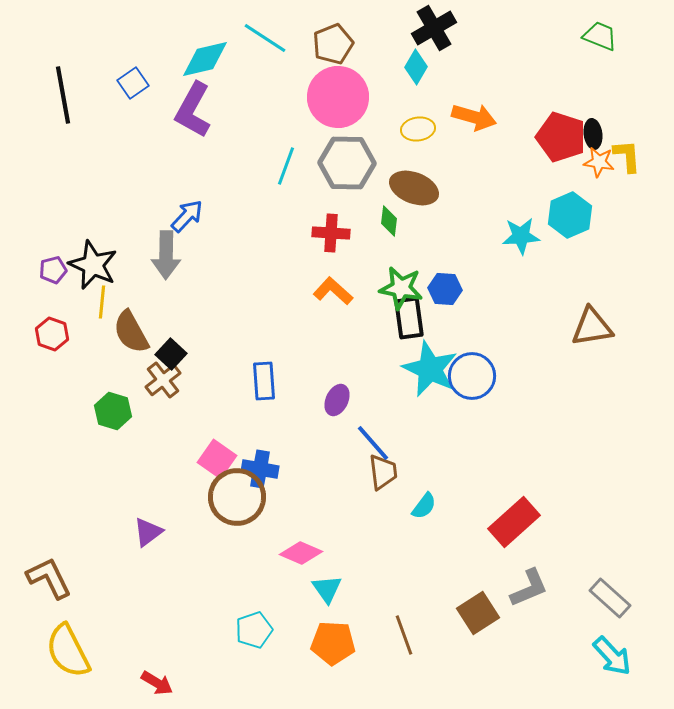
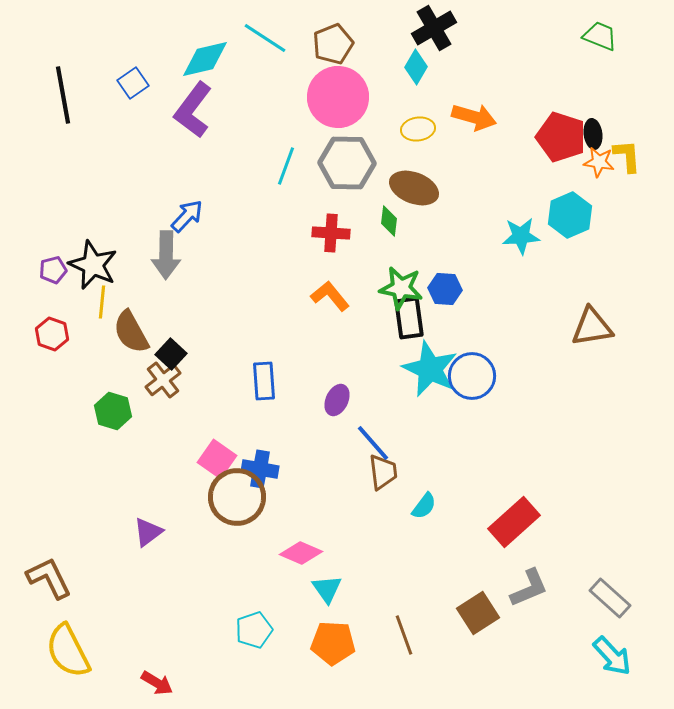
purple L-shape at (193, 110): rotated 8 degrees clockwise
orange L-shape at (333, 291): moved 3 px left, 5 px down; rotated 9 degrees clockwise
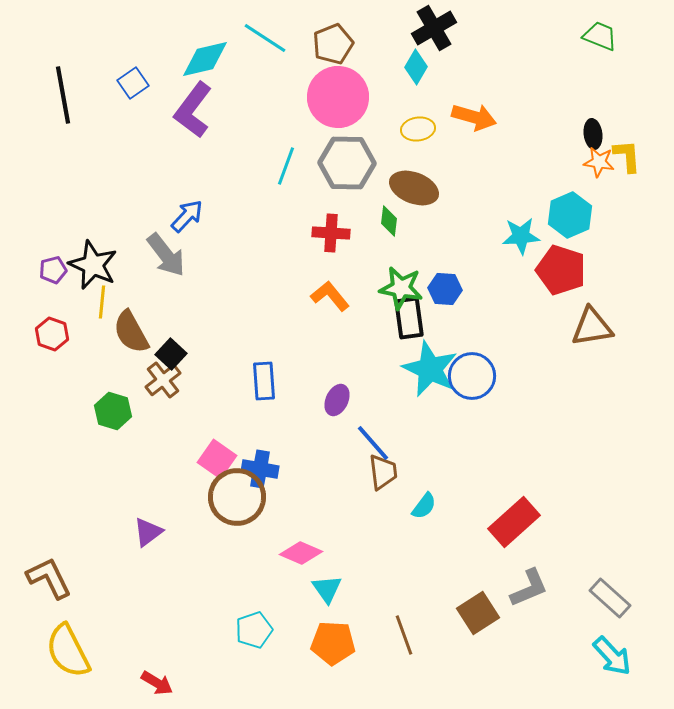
red pentagon at (561, 137): moved 133 px down
gray arrow at (166, 255): rotated 39 degrees counterclockwise
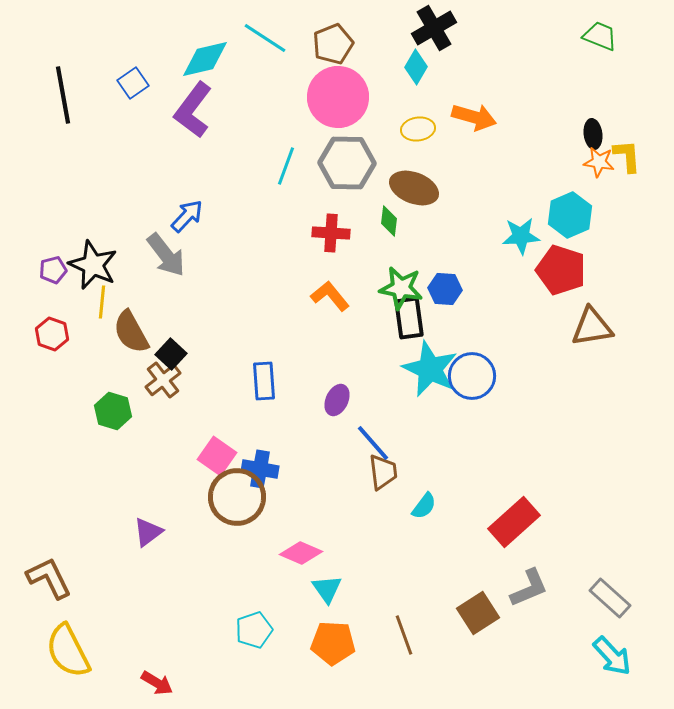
pink square at (217, 459): moved 3 px up
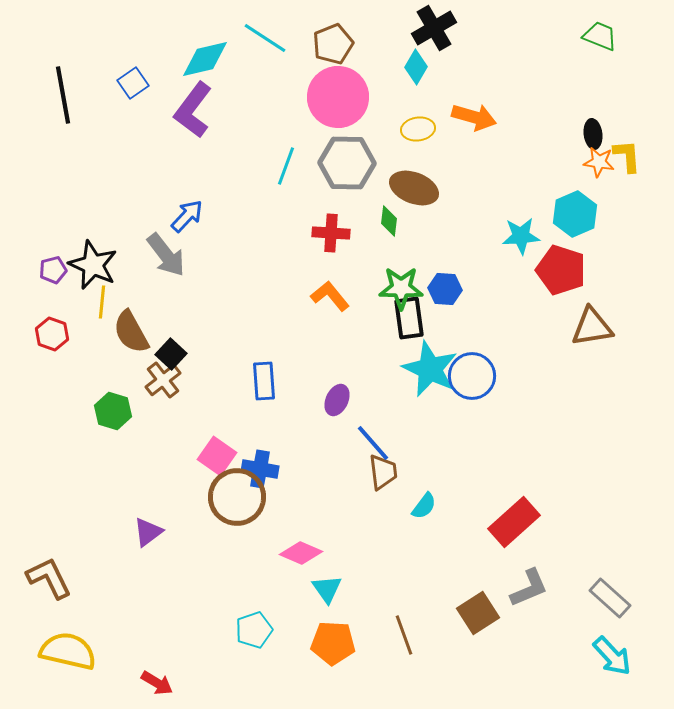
cyan hexagon at (570, 215): moved 5 px right, 1 px up
green star at (401, 288): rotated 9 degrees counterclockwise
yellow semicircle at (68, 651): rotated 130 degrees clockwise
